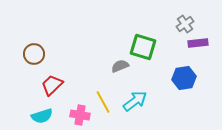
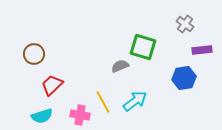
gray cross: rotated 18 degrees counterclockwise
purple rectangle: moved 4 px right, 7 px down
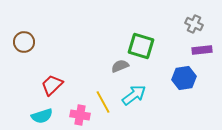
gray cross: moved 9 px right; rotated 12 degrees counterclockwise
green square: moved 2 px left, 1 px up
brown circle: moved 10 px left, 12 px up
cyan arrow: moved 1 px left, 6 px up
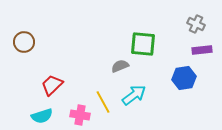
gray cross: moved 2 px right
green square: moved 2 px right, 2 px up; rotated 12 degrees counterclockwise
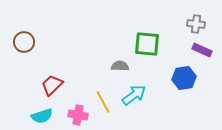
gray cross: rotated 18 degrees counterclockwise
green square: moved 4 px right
purple rectangle: rotated 30 degrees clockwise
gray semicircle: rotated 24 degrees clockwise
pink cross: moved 2 px left
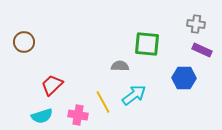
blue hexagon: rotated 10 degrees clockwise
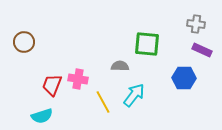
red trapezoid: rotated 25 degrees counterclockwise
cyan arrow: rotated 15 degrees counterclockwise
pink cross: moved 36 px up
